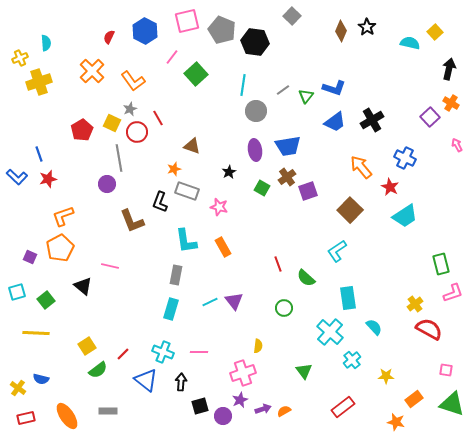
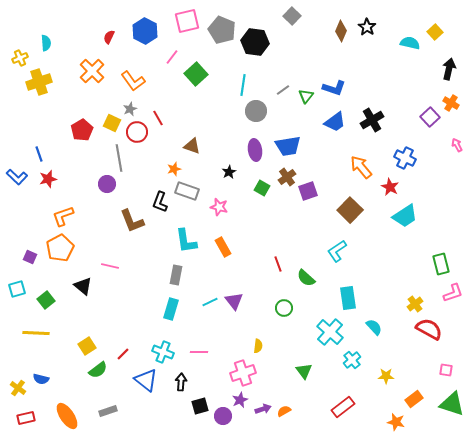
cyan square at (17, 292): moved 3 px up
gray rectangle at (108, 411): rotated 18 degrees counterclockwise
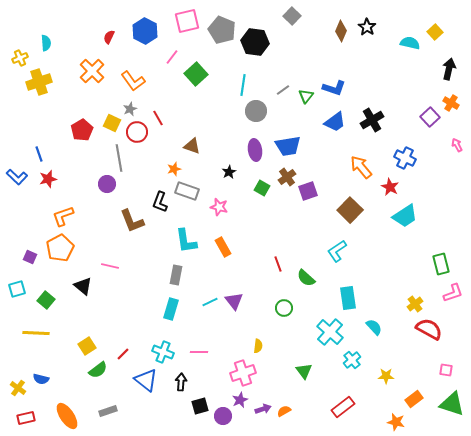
green square at (46, 300): rotated 12 degrees counterclockwise
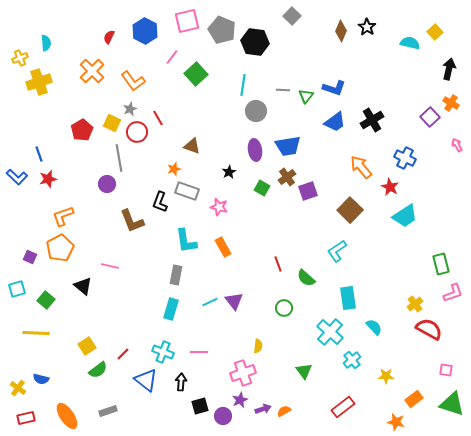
gray line at (283, 90): rotated 40 degrees clockwise
